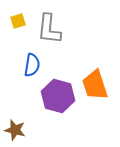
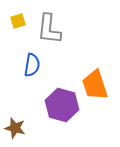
purple hexagon: moved 4 px right, 9 px down
brown star: moved 2 px up
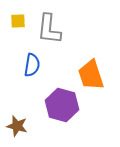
yellow square: rotated 14 degrees clockwise
orange trapezoid: moved 4 px left, 10 px up
brown star: moved 2 px right, 2 px up
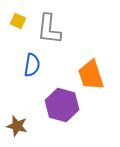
yellow square: rotated 28 degrees clockwise
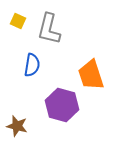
gray L-shape: rotated 8 degrees clockwise
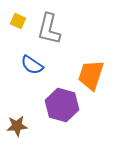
blue semicircle: rotated 115 degrees clockwise
orange trapezoid: rotated 36 degrees clockwise
brown star: rotated 20 degrees counterclockwise
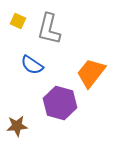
orange trapezoid: moved 2 px up; rotated 20 degrees clockwise
purple hexagon: moved 2 px left, 2 px up
